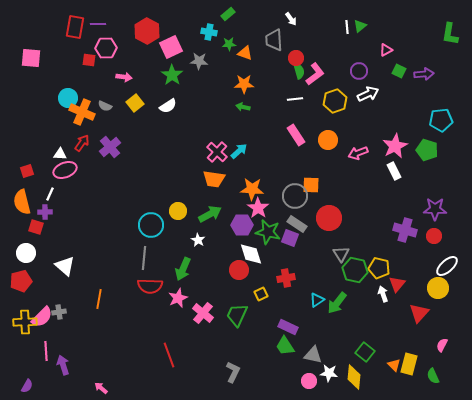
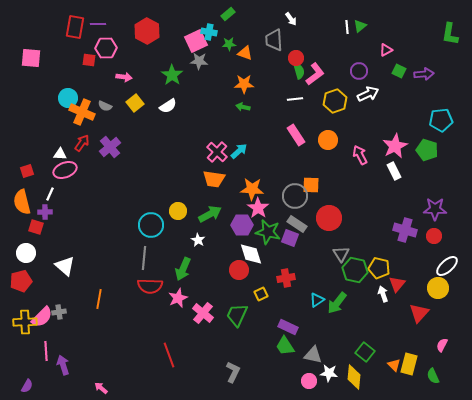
pink square at (171, 47): moved 25 px right, 6 px up
pink arrow at (358, 153): moved 2 px right, 2 px down; rotated 84 degrees clockwise
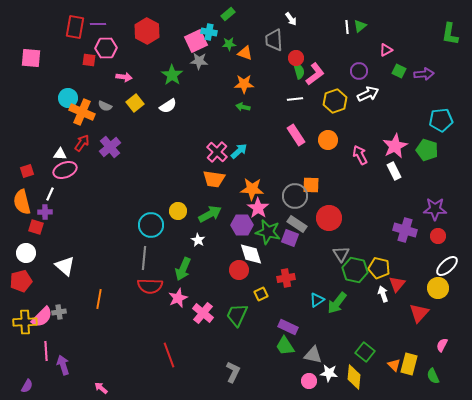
red circle at (434, 236): moved 4 px right
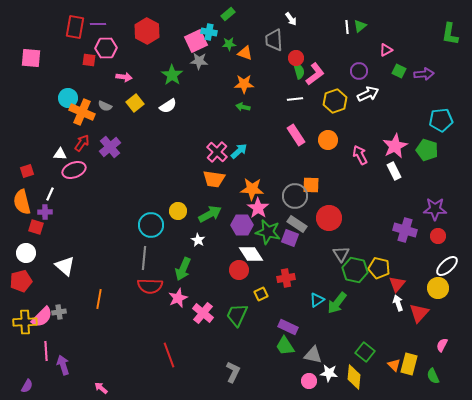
pink ellipse at (65, 170): moved 9 px right
white diamond at (251, 254): rotated 15 degrees counterclockwise
white arrow at (383, 294): moved 15 px right, 9 px down
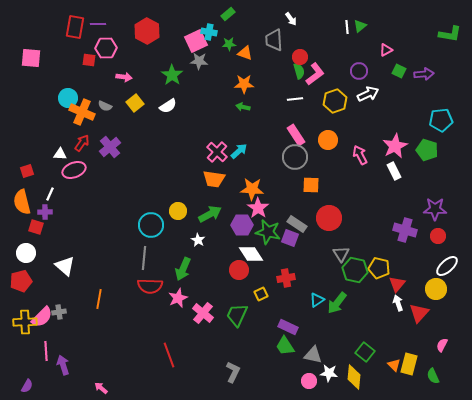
green L-shape at (450, 34): rotated 90 degrees counterclockwise
red circle at (296, 58): moved 4 px right, 1 px up
gray circle at (295, 196): moved 39 px up
yellow circle at (438, 288): moved 2 px left, 1 px down
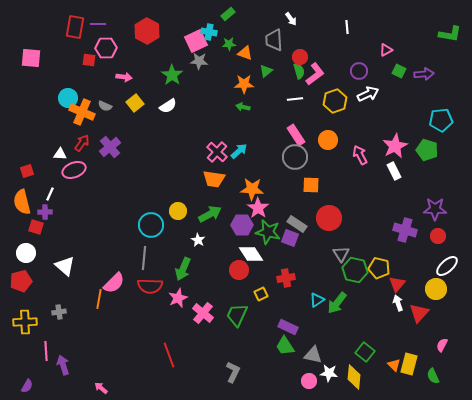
green triangle at (360, 26): moved 94 px left, 45 px down
pink semicircle at (42, 317): moved 72 px right, 34 px up
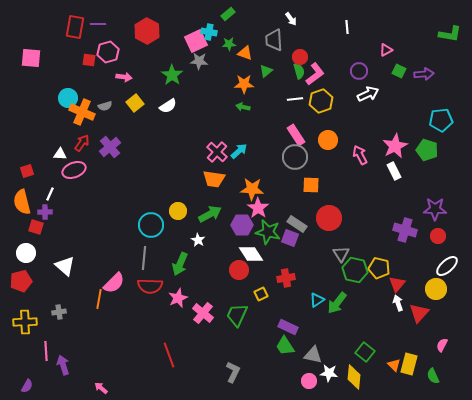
pink hexagon at (106, 48): moved 2 px right, 4 px down; rotated 15 degrees counterclockwise
yellow hexagon at (335, 101): moved 14 px left
gray semicircle at (105, 106): rotated 40 degrees counterclockwise
green arrow at (183, 269): moved 3 px left, 5 px up
